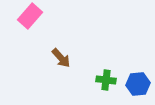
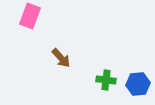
pink rectangle: rotated 20 degrees counterclockwise
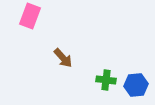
brown arrow: moved 2 px right
blue hexagon: moved 2 px left, 1 px down
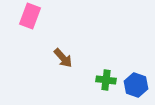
blue hexagon: rotated 25 degrees clockwise
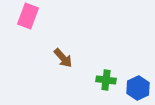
pink rectangle: moved 2 px left
blue hexagon: moved 2 px right, 3 px down; rotated 15 degrees clockwise
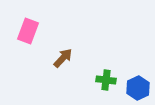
pink rectangle: moved 15 px down
brown arrow: rotated 95 degrees counterclockwise
